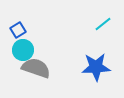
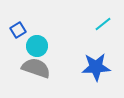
cyan circle: moved 14 px right, 4 px up
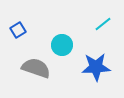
cyan circle: moved 25 px right, 1 px up
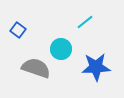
cyan line: moved 18 px left, 2 px up
blue square: rotated 21 degrees counterclockwise
cyan circle: moved 1 px left, 4 px down
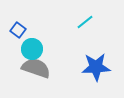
cyan circle: moved 29 px left
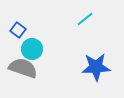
cyan line: moved 3 px up
gray semicircle: moved 13 px left
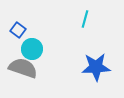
cyan line: rotated 36 degrees counterclockwise
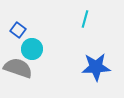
gray semicircle: moved 5 px left
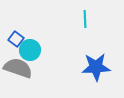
cyan line: rotated 18 degrees counterclockwise
blue square: moved 2 px left, 9 px down
cyan circle: moved 2 px left, 1 px down
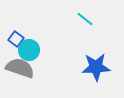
cyan line: rotated 48 degrees counterclockwise
cyan circle: moved 1 px left
gray semicircle: moved 2 px right
